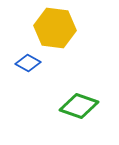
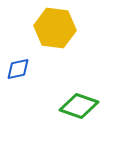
blue diamond: moved 10 px left, 6 px down; rotated 40 degrees counterclockwise
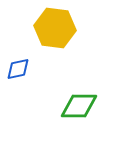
green diamond: rotated 18 degrees counterclockwise
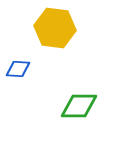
blue diamond: rotated 15 degrees clockwise
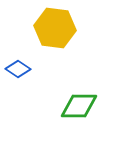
blue diamond: rotated 30 degrees clockwise
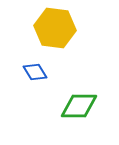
blue diamond: moved 17 px right, 3 px down; rotated 25 degrees clockwise
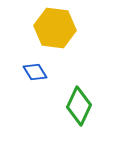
green diamond: rotated 66 degrees counterclockwise
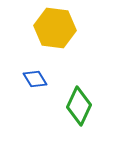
blue diamond: moved 7 px down
